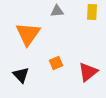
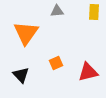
yellow rectangle: moved 2 px right
orange triangle: moved 2 px left, 1 px up
red triangle: rotated 25 degrees clockwise
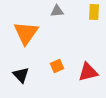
orange square: moved 1 px right, 3 px down
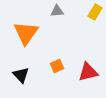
yellow rectangle: moved 1 px right; rotated 28 degrees clockwise
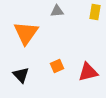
yellow rectangle: rotated 21 degrees counterclockwise
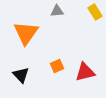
yellow rectangle: rotated 42 degrees counterclockwise
red triangle: moved 3 px left
